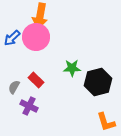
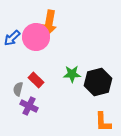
orange arrow: moved 9 px right, 7 px down
green star: moved 6 px down
gray semicircle: moved 4 px right, 2 px down; rotated 16 degrees counterclockwise
orange L-shape: moved 3 px left; rotated 15 degrees clockwise
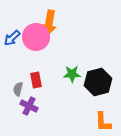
red rectangle: rotated 35 degrees clockwise
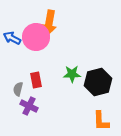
blue arrow: rotated 72 degrees clockwise
orange L-shape: moved 2 px left, 1 px up
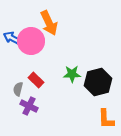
orange arrow: rotated 35 degrees counterclockwise
pink circle: moved 5 px left, 4 px down
red rectangle: rotated 35 degrees counterclockwise
orange L-shape: moved 5 px right, 2 px up
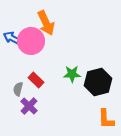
orange arrow: moved 3 px left
purple cross: rotated 18 degrees clockwise
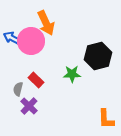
black hexagon: moved 26 px up
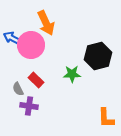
pink circle: moved 4 px down
gray semicircle: rotated 40 degrees counterclockwise
purple cross: rotated 36 degrees counterclockwise
orange L-shape: moved 1 px up
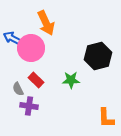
pink circle: moved 3 px down
green star: moved 1 px left, 6 px down
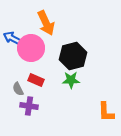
black hexagon: moved 25 px left
red rectangle: rotated 21 degrees counterclockwise
orange L-shape: moved 6 px up
